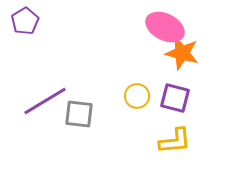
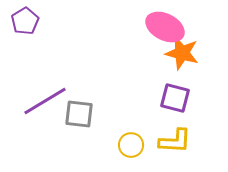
yellow circle: moved 6 px left, 49 px down
yellow L-shape: rotated 8 degrees clockwise
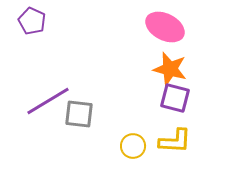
purple pentagon: moved 7 px right; rotated 16 degrees counterclockwise
orange star: moved 12 px left, 16 px down
purple line: moved 3 px right
yellow circle: moved 2 px right, 1 px down
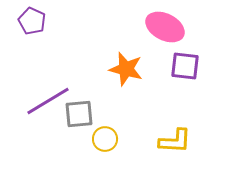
orange star: moved 44 px left
purple square: moved 10 px right, 32 px up; rotated 8 degrees counterclockwise
gray square: rotated 12 degrees counterclockwise
yellow circle: moved 28 px left, 7 px up
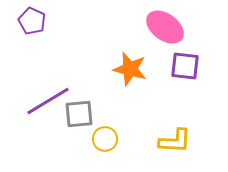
pink ellipse: rotated 9 degrees clockwise
orange star: moved 4 px right
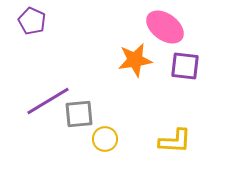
orange star: moved 5 px right, 9 px up; rotated 24 degrees counterclockwise
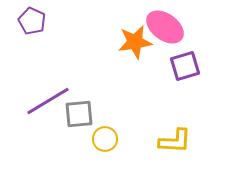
orange star: moved 18 px up
purple square: rotated 24 degrees counterclockwise
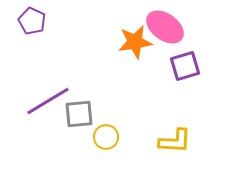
yellow circle: moved 1 px right, 2 px up
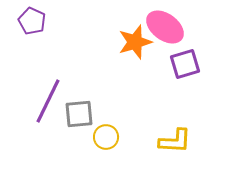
orange star: rotated 8 degrees counterclockwise
purple square: moved 2 px up
purple line: rotated 33 degrees counterclockwise
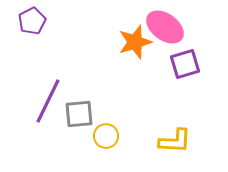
purple pentagon: rotated 20 degrees clockwise
yellow circle: moved 1 px up
